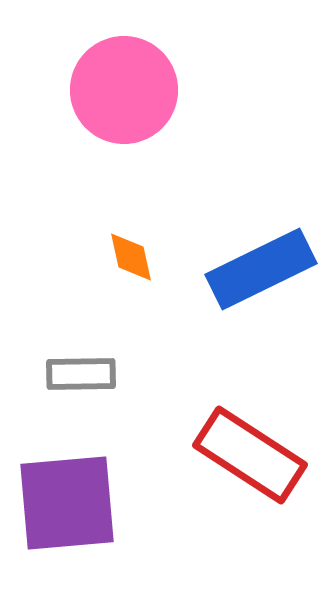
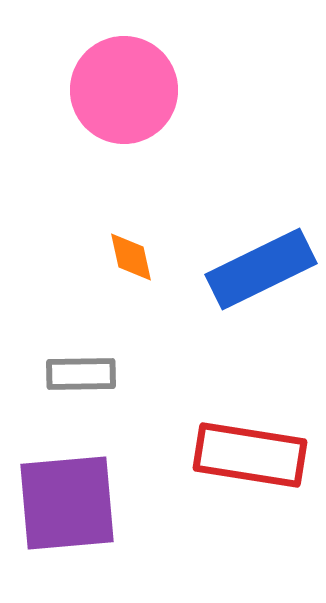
red rectangle: rotated 24 degrees counterclockwise
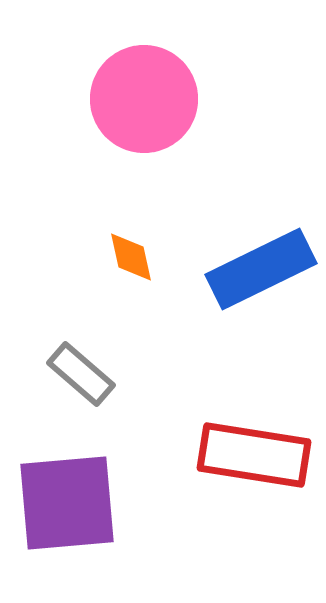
pink circle: moved 20 px right, 9 px down
gray rectangle: rotated 42 degrees clockwise
red rectangle: moved 4 px right
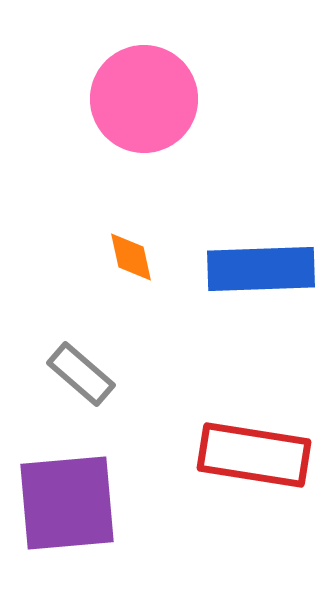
blue rectangle: rotated 24 degrees clockwise
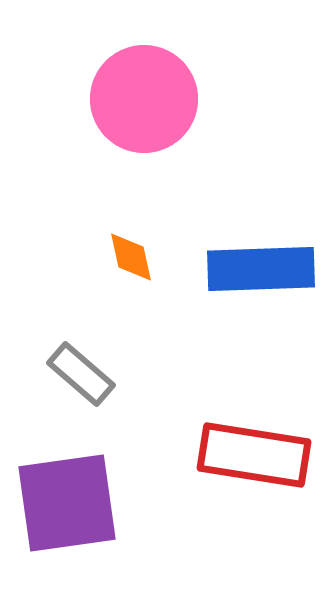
purple square: rotated 3 degrees counterclockwise
